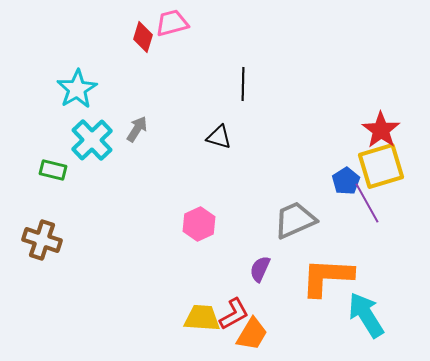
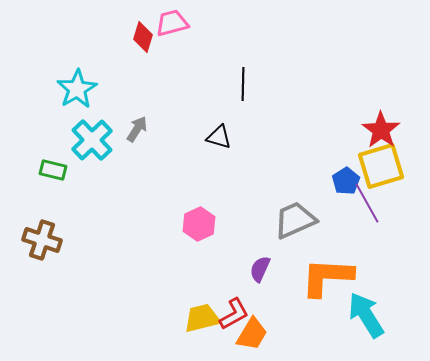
yellow trapezoid: rotated 18 degrees counterclockwise
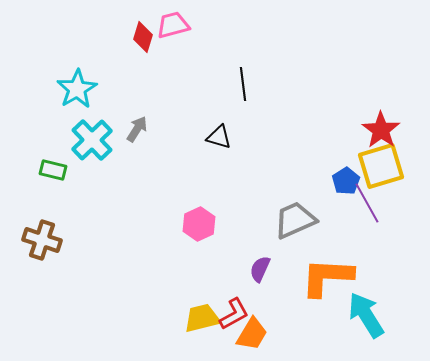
pink trapezoid: moved 1 px right, 2 px down
black line: rotated 8 degrees counterclockwise
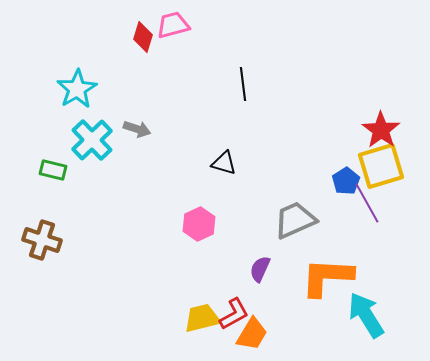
gray arrow: rotated 76 degrees clockwise
black triangle: moved 5 px right, 26 px down
